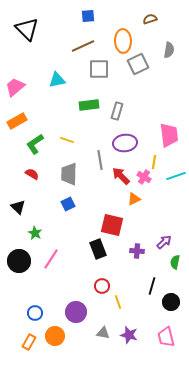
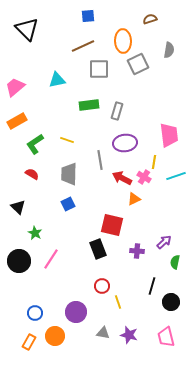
red arrow at (121, 176): moved 1 px right, 2 px down; rotated 18 degrees counterclockwise
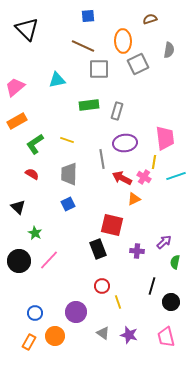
brown line at (83, 46): rotated 50 degrees clockwise
pink trapezoid at (169, 135): moved 4 px left, 3 px down
gray line at (100, 160): moved 2 px right, 1 px up
pink line at (51, 259): moved 2 px left, 1 px down; rotated 10 degrees clockwise
gray triangle at (103, 333): rotated 24 degrees clockwise
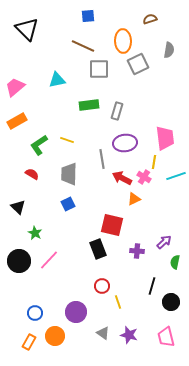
green L-shape at (35, 144): moved 4 px right, 1 px down
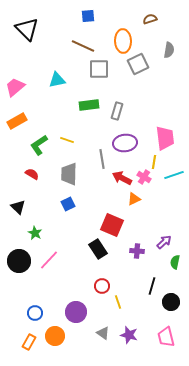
cyan line at (176, 176): moved 2 px left, 1 px up
red square at (112, 225): rotated 10 degrees clockwise
black rectangle at (98, 249): rotated 12 degrees counterclockwise
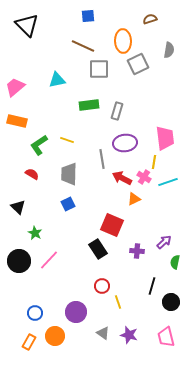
black triangle at (27, 29): moved 4 px up
orange rectangle at (17, 121): rotated 42 degrees clockwise
cyan line at (174, 175): moved 6 px left, 7 px down
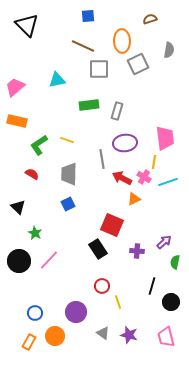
orange ellipse at (123, 41): moved 1 px left
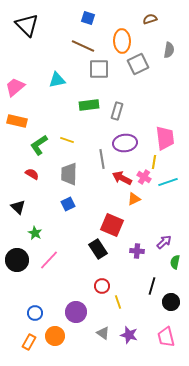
blue square at (88, 16): moved 2 px down; rotated 24 degrees clockwise
black circle at (19, 261): moved 2 px left, 1 px up
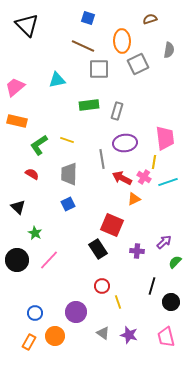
green semicircle at (175, 262): rotated 32 degrees clockwise
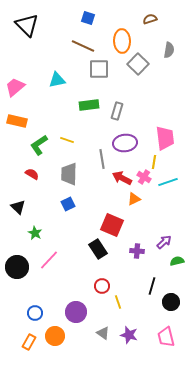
gray square at (138, 64): rotated 20 degrees counterclockwise
black circle at (17, 260): moved 7 px down
green semicircle at (175, 262): moved 2 px right, 1 px up; rotated 32 degrees clockwise
